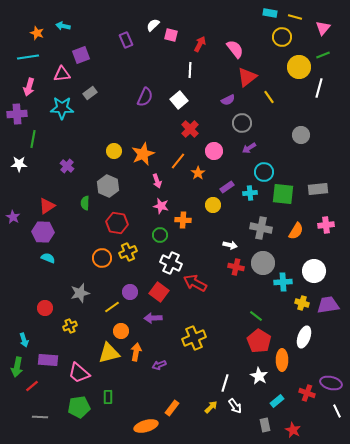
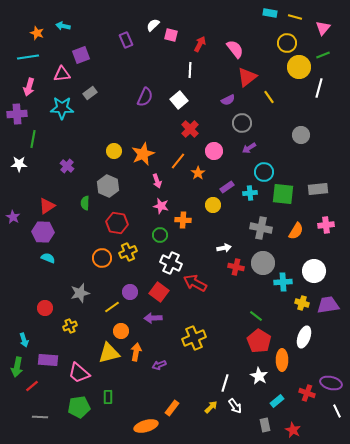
yellow circle at (282, 37): moved 5 px right, 6 px down
white arrow at (230, 245): moved 6 px left, 3 px down; rotated 24 degrees counterclockwise
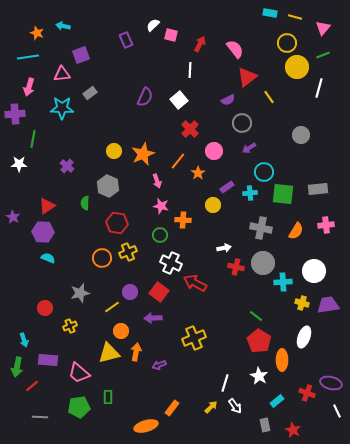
yellow circle at (299, 67): moved 2 px left
purple cross at (17, 114): moved 2 px left
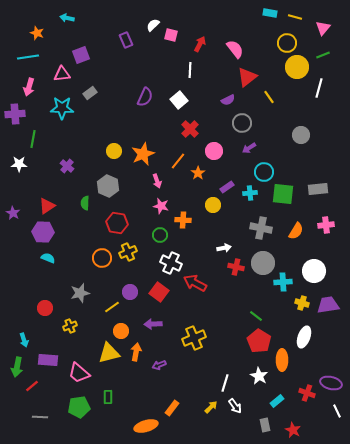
cyan arrow at (63, 26): moved 4 px right, 8 px up
purple star at (13, 217): moved 4 px up
purple arrow at (153, 318): moved 6 px down
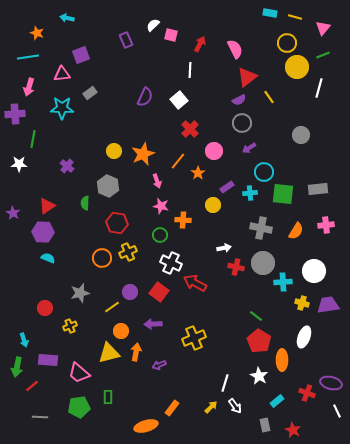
pink semicircle at (235, 49): rotated 12 degrees clockwise
purple semicircle at (228, 100): moved 11 px right
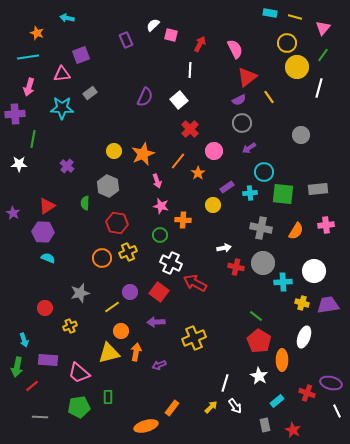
green line at (323, 55): rotated 32 degrees counterclockwise
purple arrow at (153, 324): moved 3 px right, 2 px up
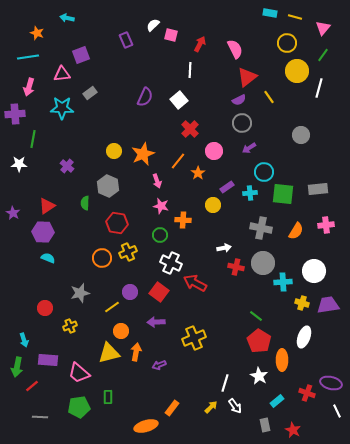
yellow circle at (297, 67): moved 4 px down
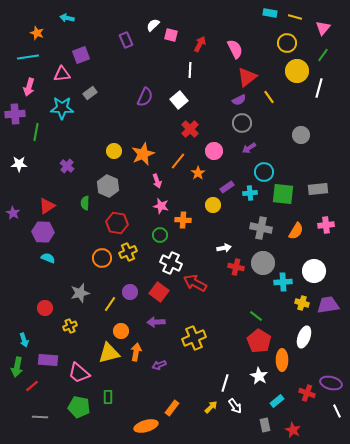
green line at (33, 139): moved 3 px right, 7 px up
yellow line at (112, 307): moved 2 px left, 3 px up; rotated 21 degrees counterclockwise
green pentagon at (79, 407): rotated 20 degrees clockwise
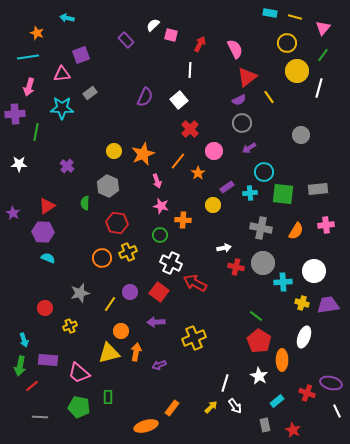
purple rectangle at (126, 40): rotated 21 degrees counterclockwise
green arrow at (17, 367): moved 3 px right, 1 px up
